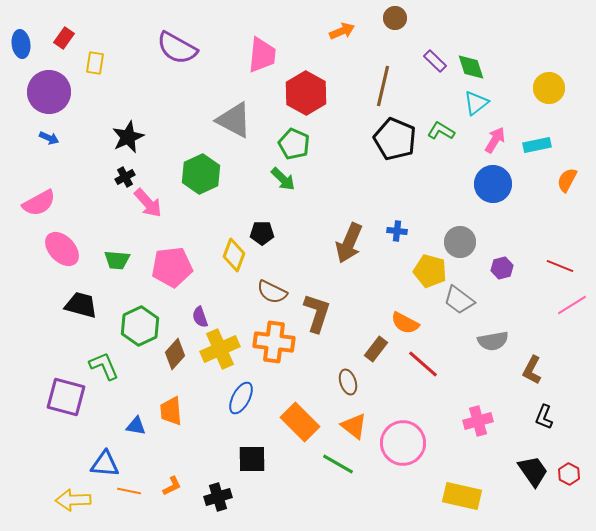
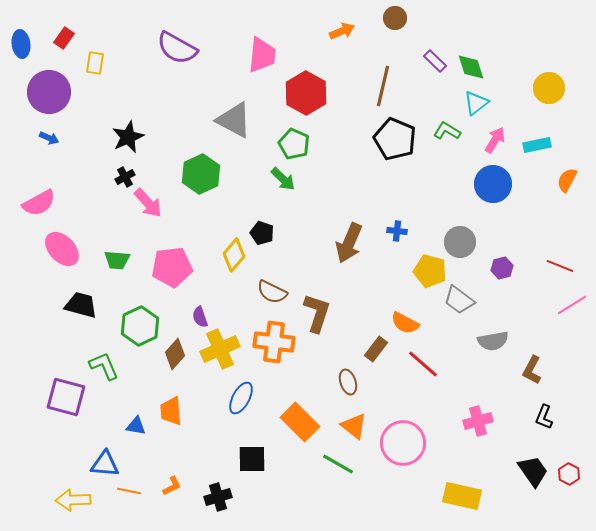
green L-shape at (441, 131): moved 6 px right
black pentagon at (262, 233): rotated 20 degrees clockwise
yellow diamond at (234, 255): rotated 20 degrees clockwise
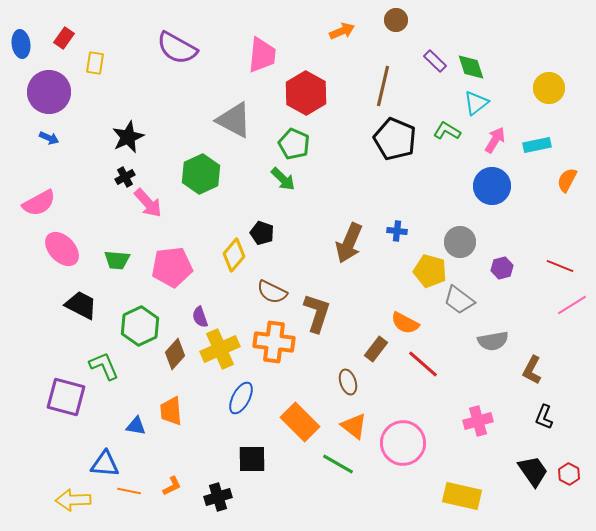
brown circle at (395, 18): moved 1 px right, 2 px down
blue circle at (493, 184): moved 1 px left, 2 px down
black trapezoid at (81, 305): rotated 12 degrees clockwise
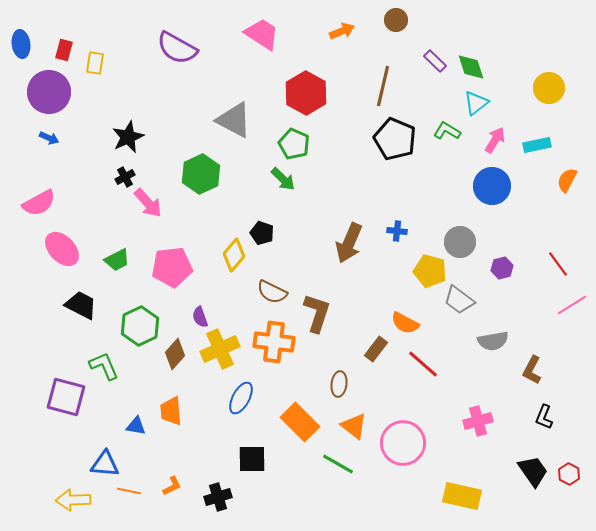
red rectangle at (64, 38): moved 12 px down; rotated 20 degrees counterclockwise
pink trapezoid at (262, 55): moved 21 px up; rotated 63 degrees counterclockwise
green trapezoid at (117, 260): rotated 32 degrees counterclockwise
red line at (560, 266): moved 2 px left, 2 px up; rotated 32 degrees clockwise
brown ellipse at (348, 382): moved 9 px left, 2 px down; rotated 25 degrees clockwise
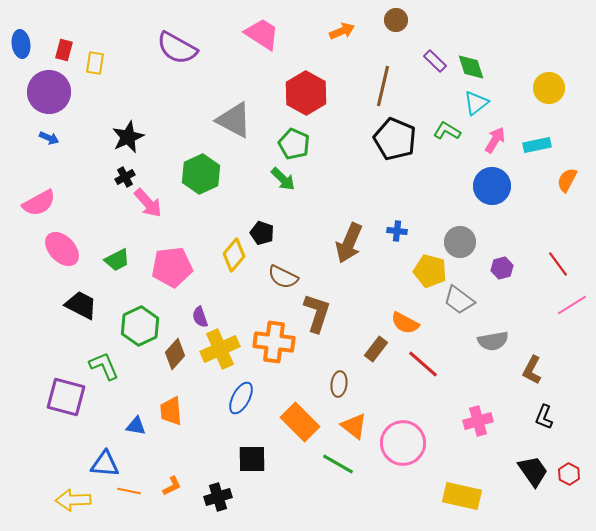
brown semicircle at (272, 292): moved 11 px right, 15 px up
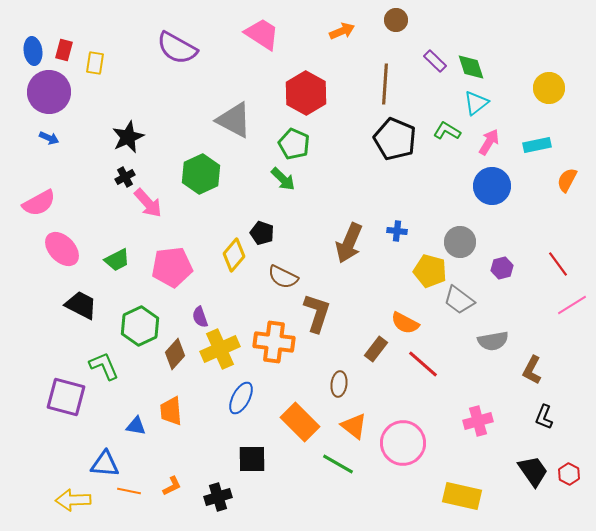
blue ellipse at (21, 44): moved 12 px right, 7 px down
brown line at (383, 86): moved 2 px right, 2 px up; rotated 9 degrees counterclockwise
pink arrow at (495, 140): moved 6 px left, 2 px down
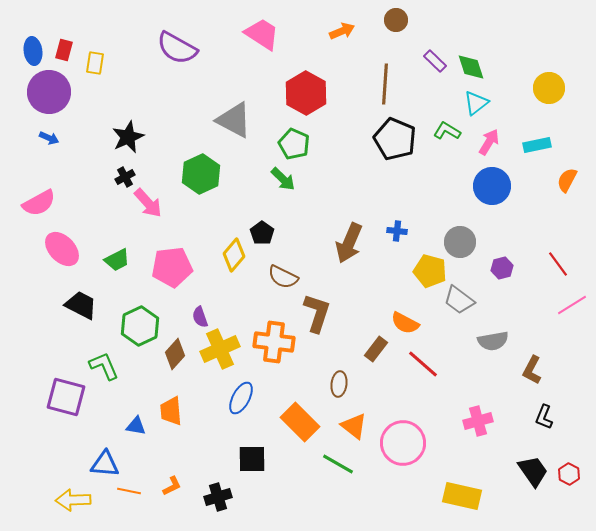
black pentagon at (262, 233): rotated 15 degrees clockwise
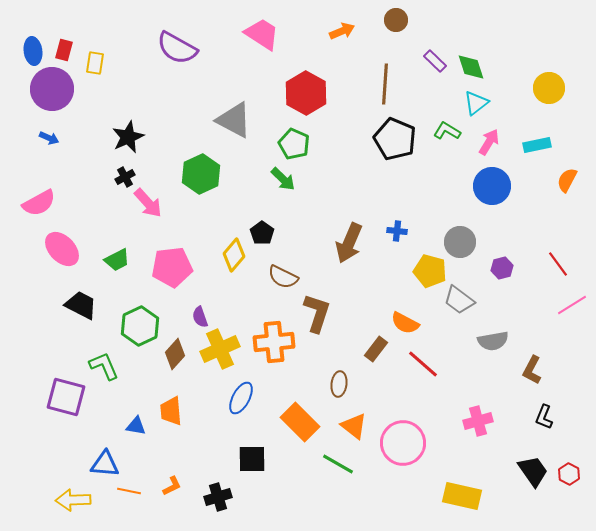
purple circle at (49, 92): moved 3 px right, 3 px up
orange cross at (274, 342): rotated 12 degrees counterclockwise
